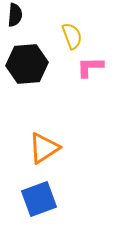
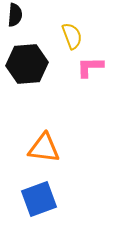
orange triangle: rotated 40 degrees clockwise
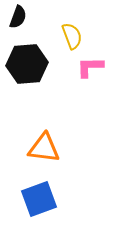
black semicircle: moved 3 px right, 2 px down; rotated 15 degrees clockwise
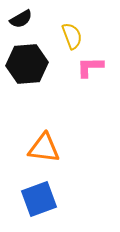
black semicircle: moved 3 px right, 2 px down; rotated 40 degrees clockwise
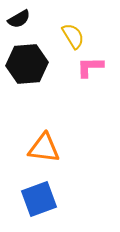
black semicircle: moved 2 px left
yellow semicircle: moved 1 px right; rotated 12 degrees counterclockwise
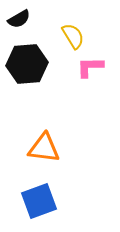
blue square: moved 2 px down
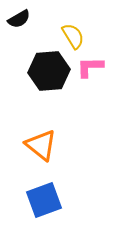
black hexagon: moved 22 px right, 7 px down
orange triangle: moved 3 px left, 3 px up; rotated 32 degrees clockwise
blue square: moved 5 px right, 1 px up
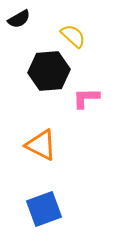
yellow semicircle: rotated 16 degrees counterclockwise
pink L-shape: moved 4 px left, 31 px down
orange triangle: rotated 12 degrees counterclockwise
blue square: moved 9 px down
